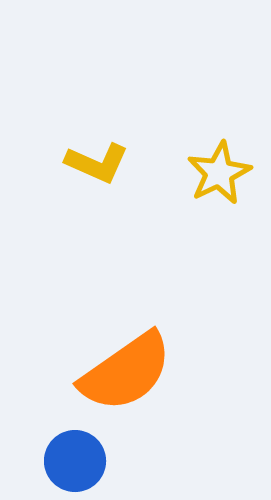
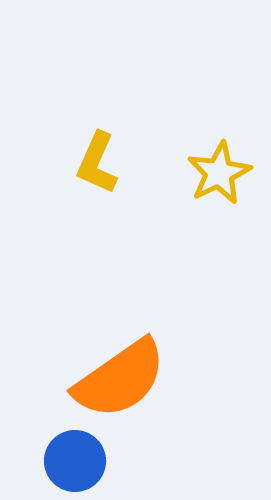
yellow L-shape: rotated 90 degrees clockwise
orange semicircle: moved 6 px left, 7 px down
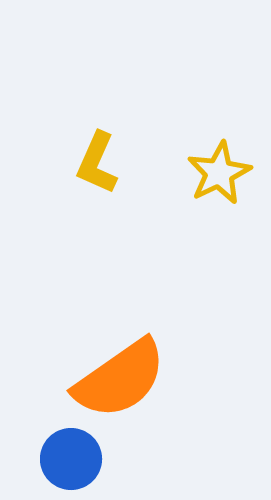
blue circle: moved 4 px left, 2 px up
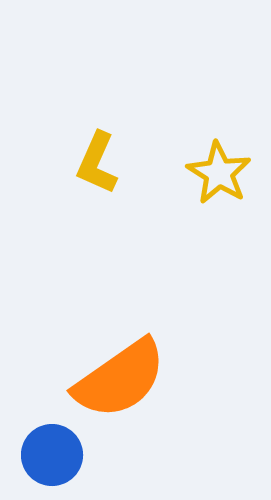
yellow star: rotated 14 degrees counterclockwise
blue circle: moved 19 px left, 4 px up
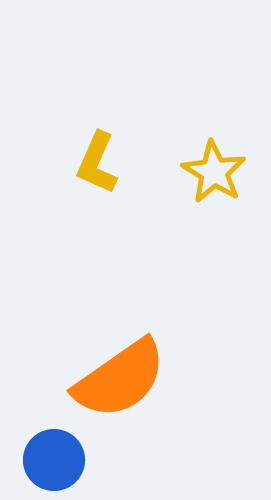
yellow star: moved 5 px left, 1 px up
blue circle: moved 2 px right, 5 px down
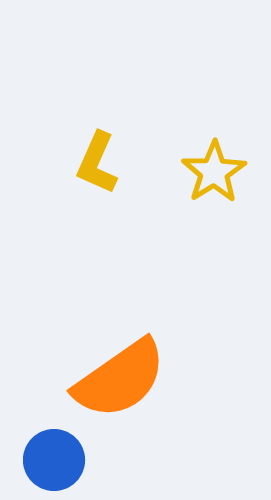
yellow star: rotated 8 degrees clockwise
